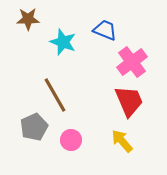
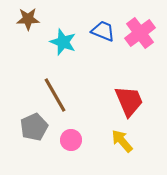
blue trapezoid: moved 2 px left, 1 px down
pink cross: moved 8 px right, 29 px up
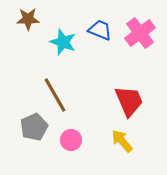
blue trapezoid: moved 3 px left, 1 px up
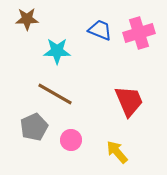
brown star: moved 1 px left
pink cross: moved 1 px left; rotated 20 degrees clockwise
cyan star: moved 6 px left, 9 px down; rotated 20 degrees counterclockwise
brown line: moved 1 px up; rotated 30 degrees counterclockwise
yellow arrow: moved 5 px left, 11 px down
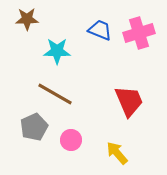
yellow arrow: moved 1 px down
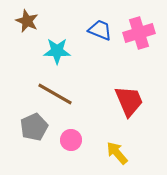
brown star: moved 2 px down; rotated 25 degrees clockwise
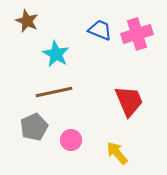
pink cross: moved 2 px left, 1 px down
cyan star: moved 1 px left, 3 px down; rotated 28 degrees clockwise
brown line: moved 1 px left, 2 px up; rotated 42 degrees counterclockwise
